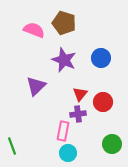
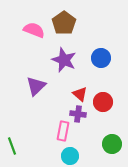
brown pentagon: rotated 20 degrees clockwise
red triangle: rotated 28 degrees counterclockwise
purple cross: rotated 14 degrees clockwise
cyan circle: moved 2 px right, 3 px down
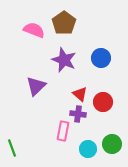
green line: moved 2 px down
cyan circle: moved 18 px right, 7 px up
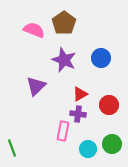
red triangle: rotated 49 degrees clockwise
red circle: moved 6 px right, 3 px down
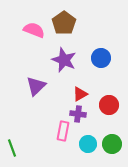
cyan circle: moved 5 px up
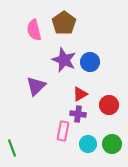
pink semicircle: rotated 125 degrees counterclockwise
blue circle: moved 11 px left, 4 px down
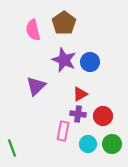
pink semicircle: moved 1 px left
red circle: moved 6 px left, 11 px down
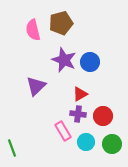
brown pentagon: moved 3 px left; rotated 20 degrees clockwise
pink rectangle: rotated 42 degrees counterclockwise
cyan circle: moved 2 px left, 2 px up
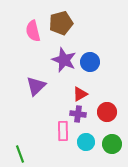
pink semicircle: moved 1 px down
red circle: moved 4 px right, 4 px up
pink rectangle: rotated 30 degrees clockwise
green line: moved 8 px right, 6 px down
